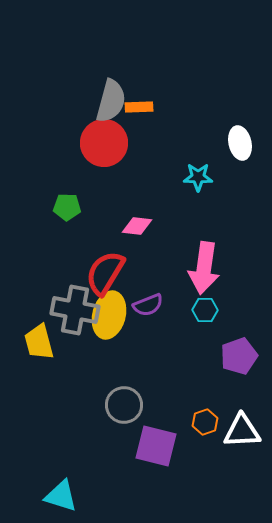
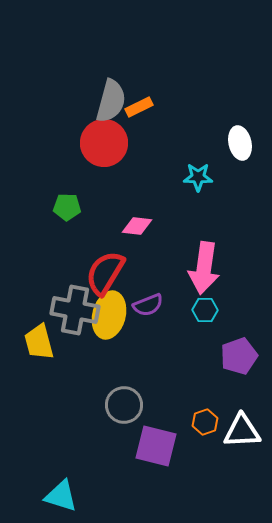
orange rectangle: rotated 24 degrees counterclockwise
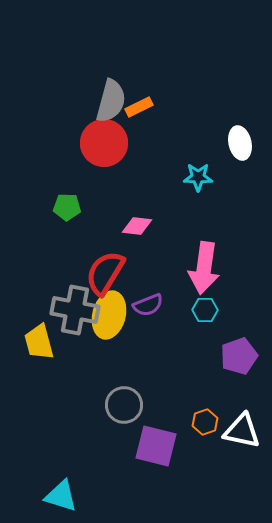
white triangle: rotated 15 degrees clockwise
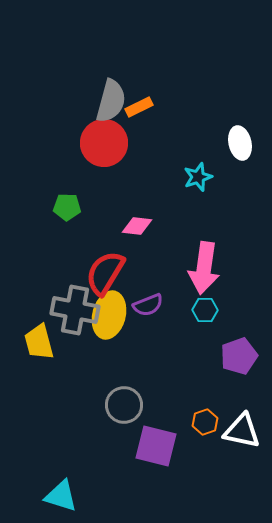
cyan star: rotated 20 degrees counterclockwise
